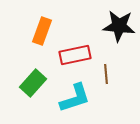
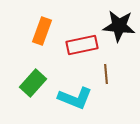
red rectangle: moved 7 px right, 10 px up
cyan L-shape: rotated 40 degrees clockwise
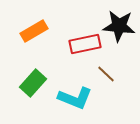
orange rectangle: moved 8 px left; rotated 40 degrees clockwise
red rectangle: moved 3 px right, 1 px up
brown line: rotated 42 degrees counterclockwise
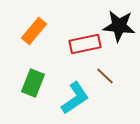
orange rectangle: rotated 20 degrees counterclockwise
brown line: moved 1 px left, 2 px down
green rectangle: rotated 20 degrees counterclockwise
cyan L-shape: rotated 56 degrees counterclockwise
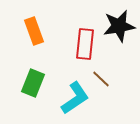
black star: rotated 16 degrees counterclockwise
orange rectangle: rotated 60 degrees counterclockwise
red rectangle: rotated 72 degrees counterclockwise
brown line: moved 4 px left, 3 px down
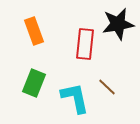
black star: moved 1 px left, 2 px up
brown line: moved 6 px right, 8 px down
green rectangle: moved 1 px right
cyan L-shape: rotated 68 degrees counterclockwise
